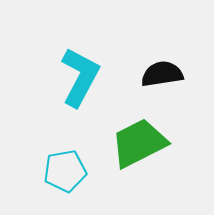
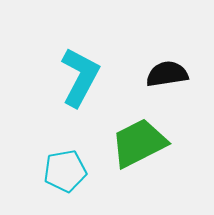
black semicircle: moved 5 px right
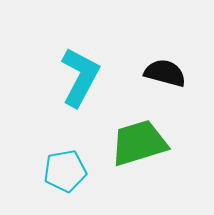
black semicircle: moved 2 px left, 1 px up; rotated 24 degrees clockwise
green trapezoid: rotated 10 degrees clockwise
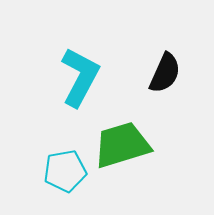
black semicircle: rotated 99 degrees clockwise
green trapezoid: moved 17 px left, 2 px down
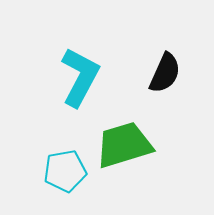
green trapezoid: moved 2 px right
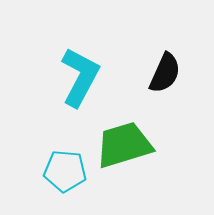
cyan pentagon: rotated 15 degrees clockwise
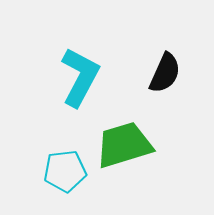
cyan pentagon: rotated 12 degrees counterclockwise
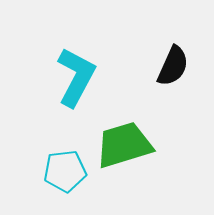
black semicircle: moved 8 px right, 7 px up
cyan L-shape: moved 4 px left
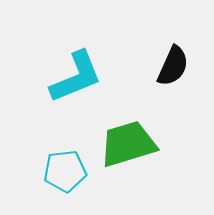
cyan L-shape: rotated 40 degrees clockwise
green trapezoid: moved 4 px right, 1 px up
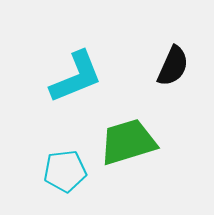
green trapezoid: moved 2 px up
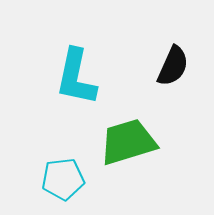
cyan L-shape: rotated 124 degrees clockwise
cyan pentagon: moved 2 px left, 8 px down
